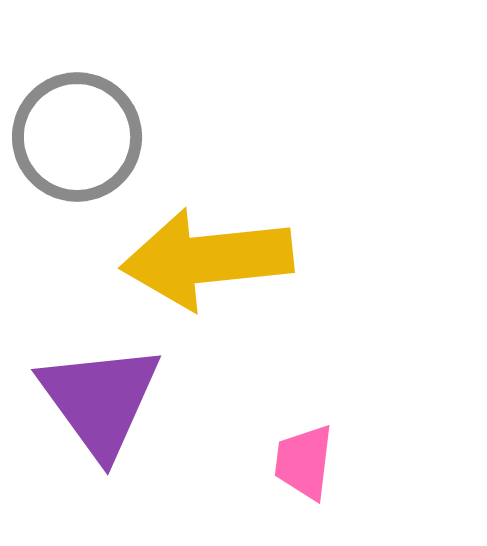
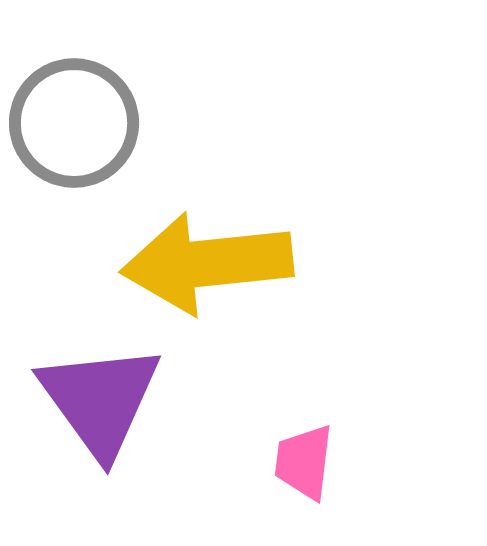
gray circle: moved 3 px left, 14 px up
yellow arrow: moved 4 px down
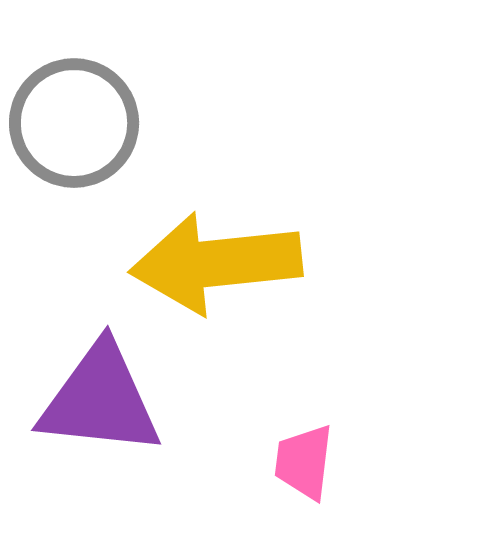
yellow arrow: moved 9 px right
purple triangle: rotated 48 degrees counterclockwise
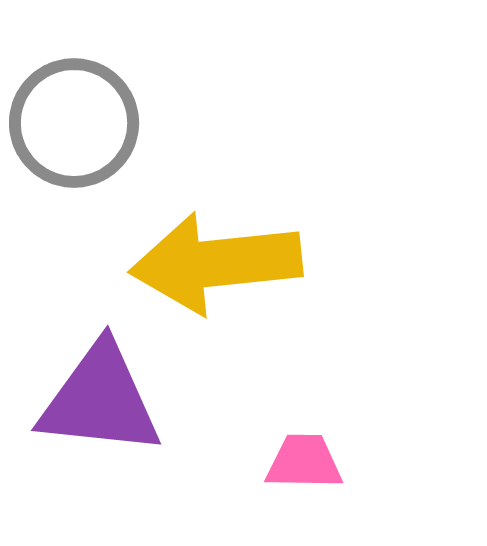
pink trapezoid: rotated 84 degrees clockwise
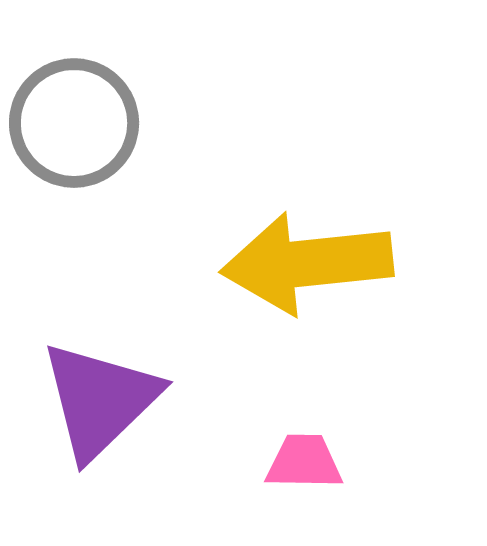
yellow arrow: moved 91 px right
purple triangle: rotated 50 degrees counterclockwise
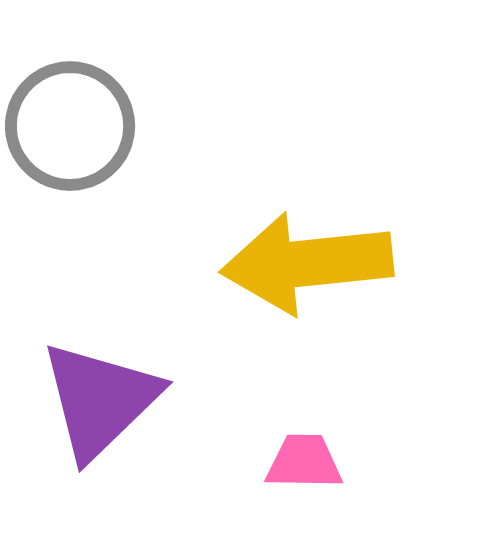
gray circle: moved 4 px left, 3 px down
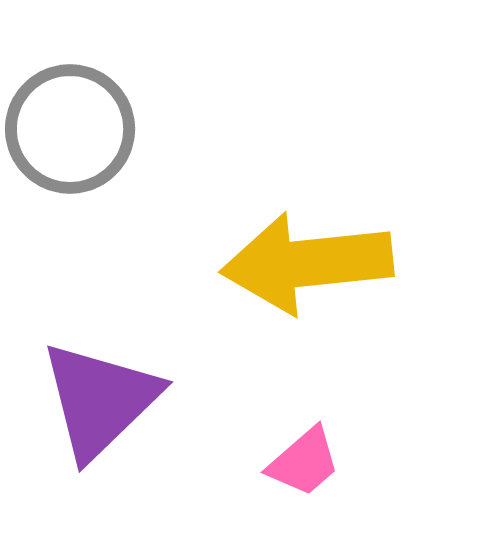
gray circle: moved 3 px down
pink trapezoid: rotated 138 degrees clockwise
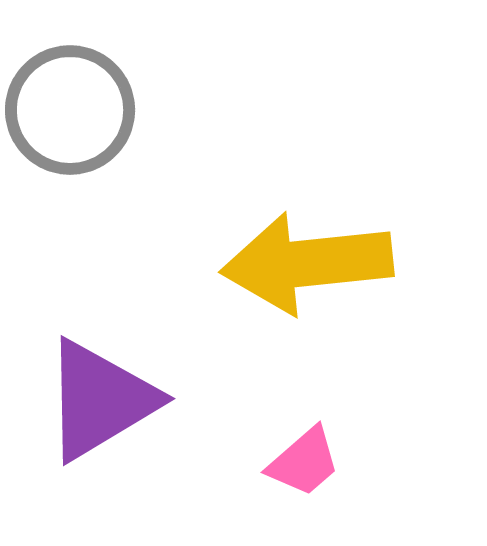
gray circle: moved 19 px up
purple triangle: rotated 13 degrees clockwise
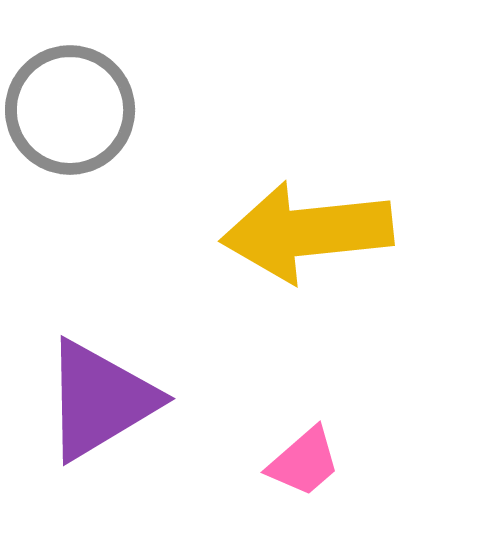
yellow arrow: moved 31 px up
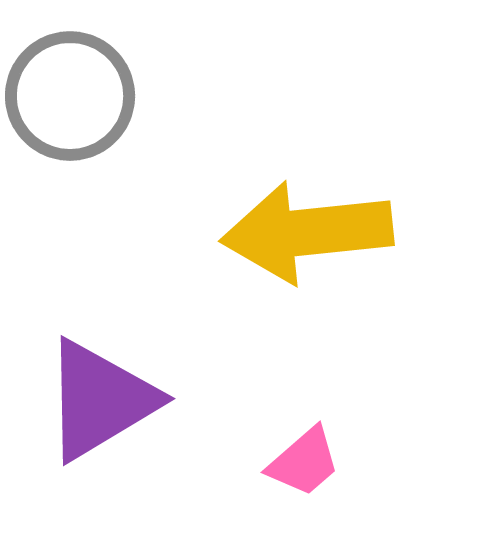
gray circle: moved 14 px up
